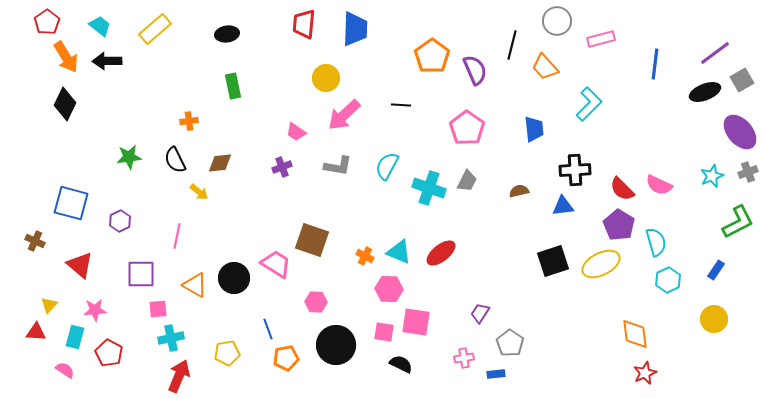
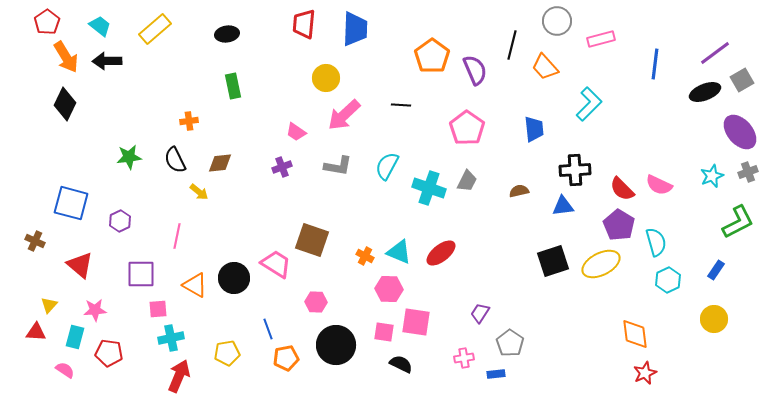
red pentagon at (109, 353): rotated 20 degrees counterclockwise
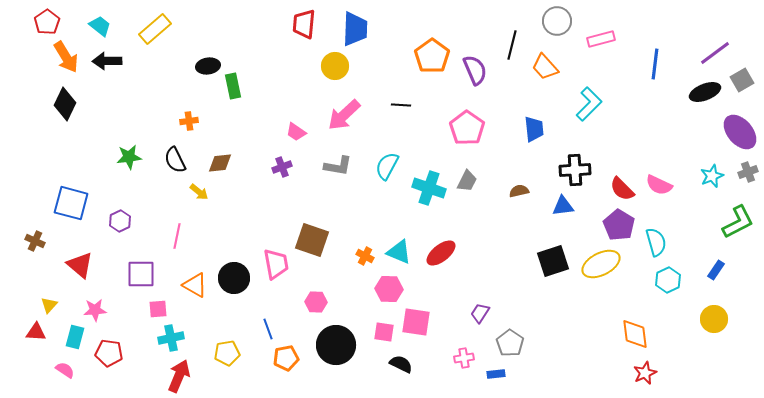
black ellipse at (227, 34): moved 19 px left, 32 px down
yellow circle at (326, 78): moved 9 px right, 12 px up
pink trapezoid at (276, 264): rotated 48 degrees clockwise
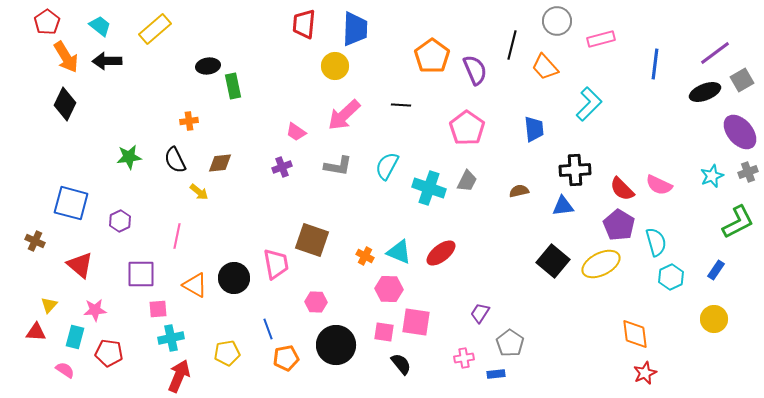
black square at (553, 261): rotated 32 degrees counterclockwise
cyan hexagon at (668, 280): moved 3 px right, 3 px up
black semicircle at (401, 364): rotated 25 degrees clockwise
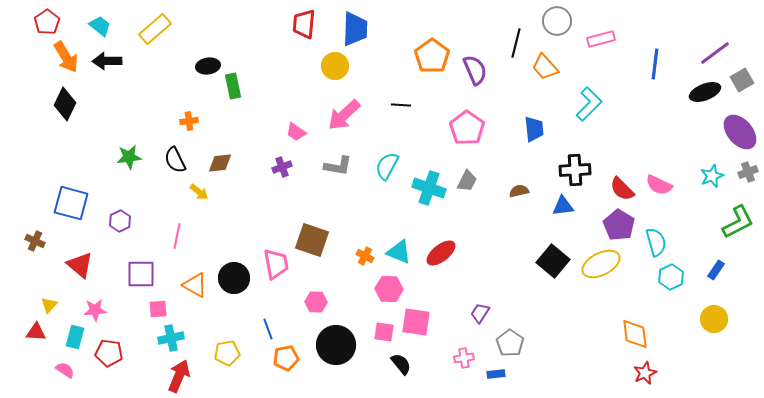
black line at (512, 45): moved 4 px right, 2 px up
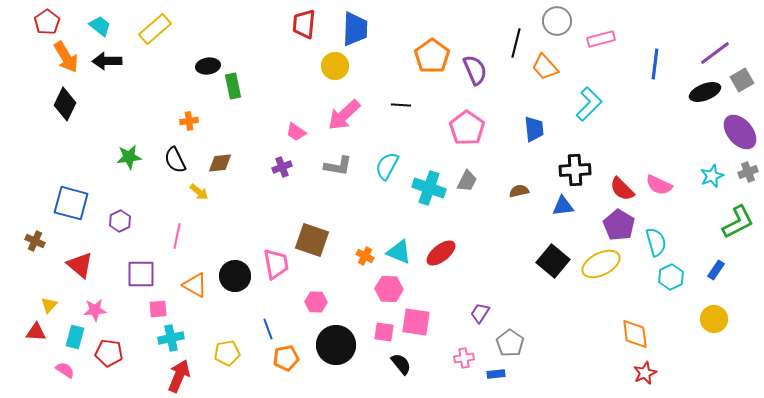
black circle at (234, 278): moved 1 px right, 2 px up
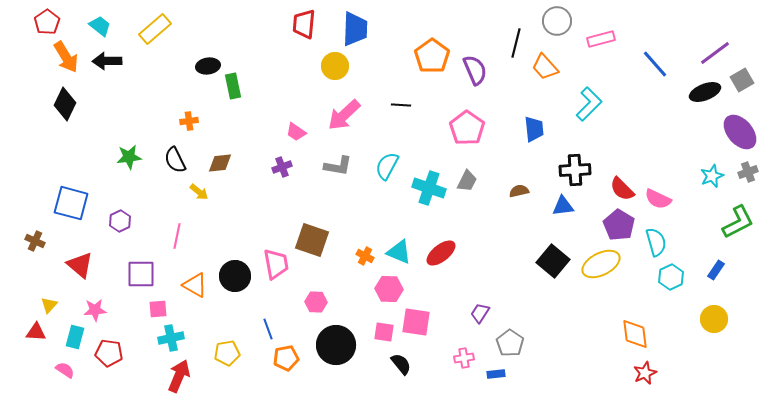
blue line at (655, 64): rotated 48 degrees counterclockwise
pink semicircle at (659, 185): moved 1 px left, 14 px down
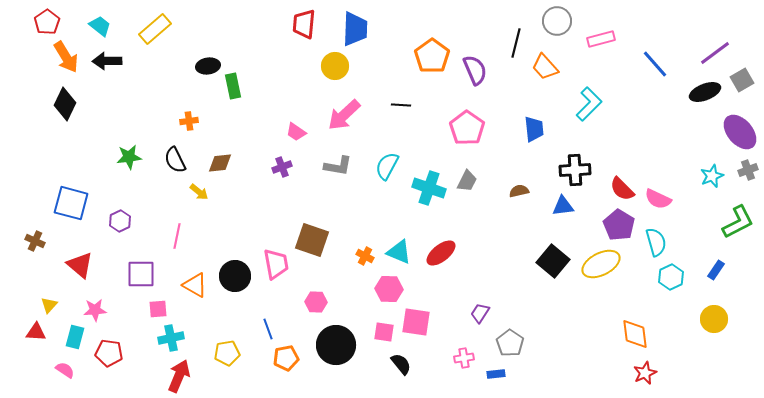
gray cross at (748, 172): moved 2 px up
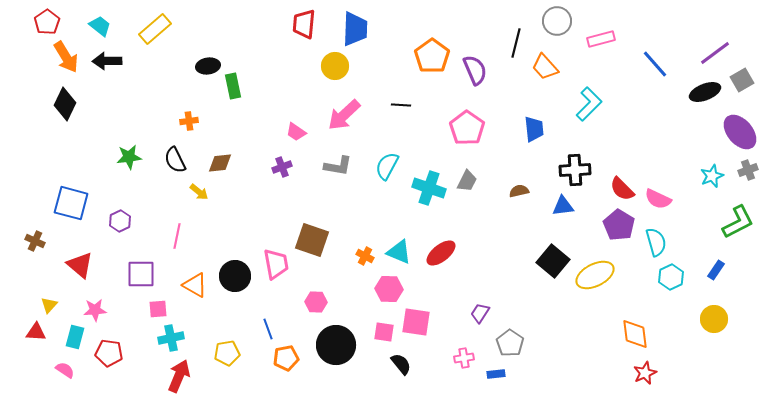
yellow ellipse at (601, 264): moved 6 px left, 11 px down
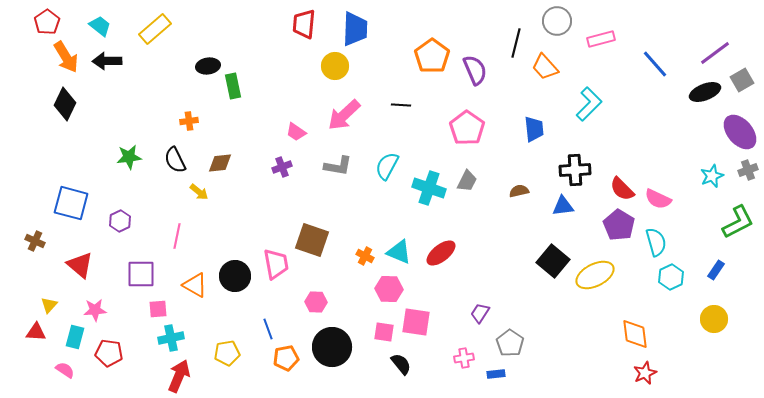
black circle at (336, 345): moved 4 px left, 2 px down
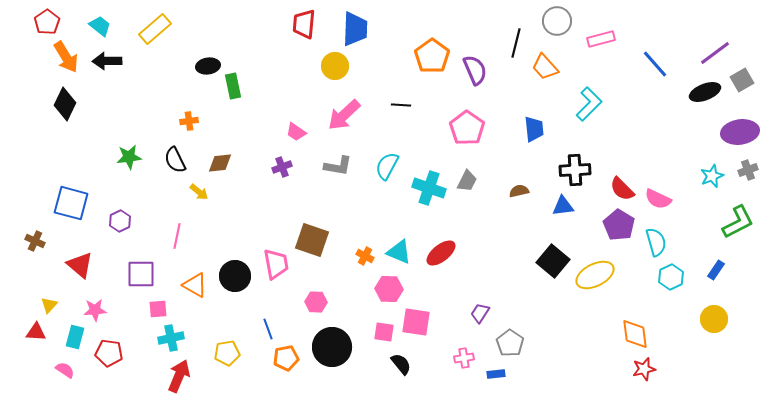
purple ellipse at (740, 132): rotated 57 degrees counterclockwise
red star at (645, 373): moved 1 px left, 4 px up; rotated 10 degrees clockwise
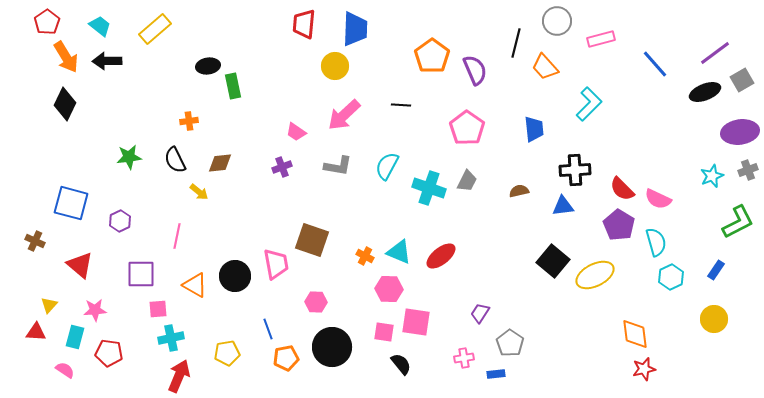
red ellipse at (441, 253): moved 3 px down
